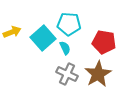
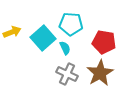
cyan pentagon: moved 2 px right
brown star: moved 2 px right, 1 px up
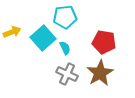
cyan pentagon: moved 6 px left, 7 px up; rotated 10 degrees counterclockwise
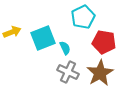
cyan pentagon: moved 18 px right; rotated 20 degrees counterclockwise
cyan square: rotated 20 degrees clockwise
gray cross: moved 1 px right, 2 px up
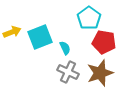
cyan pentagon: moved 6 px right, 1 px down; rotated 10 degrees counterclockwise
cyan square: moved 3 px left, 1 px up
brown star: rotated 12 degrees clockwise
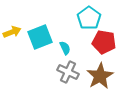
brown star: moved 3 px down; rotated 12 degrees counterclockwise
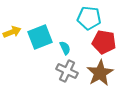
cyan pentagon: rotated 30 degrees counterclockwise
gray cross: moved 1 px left, 1 px up
brown star: moved 3 px up
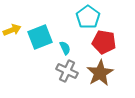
cyan pentagon: moved 1 px left, 1 px up; rotated 30 degrees clockwise
yellow arrow: moved 2 px up
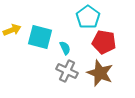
cyan square: rotated 35 degrees clockwise
brown star: rotated 20 degrees counterclockwise
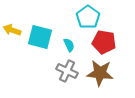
yellow arrow: rotated 138 degrees counterclockwise
cyan semicircle: moved 4 px right, 3 px up
brown star: rotated 16 degrees counterclockwise
